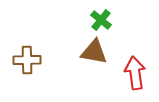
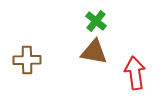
green cross: moved 5 px left, 1 px down
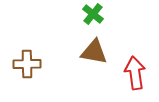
green cross: moved 3 px left, 7 px up
brown cross: moved 4 px down
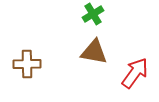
green cross: rotated 20 degrees clockwise
red arrow: rotated 44 degrees clockwise
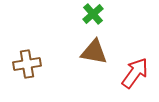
green cross: rotated 10 degrees counterclockwise
brown cross: rotated 8 degrees counterclockwise
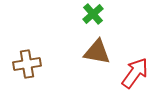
brown triangle: moved 3 px right
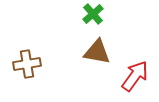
red arrow: moved 3 px down
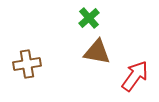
green cross: moved 4 px left, 4 px down
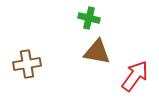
green cross: rotated 35 degrees counterclockwise
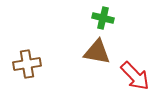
green cross: moved 14 px right
red arrow: rotated 100 degrees clockwise
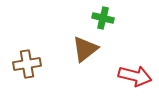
brown triangle: moved 12 px left, 3 px up; rotated 48 degrees counterclockwise
red arrow: rotated 32 degrees counterclockwise
